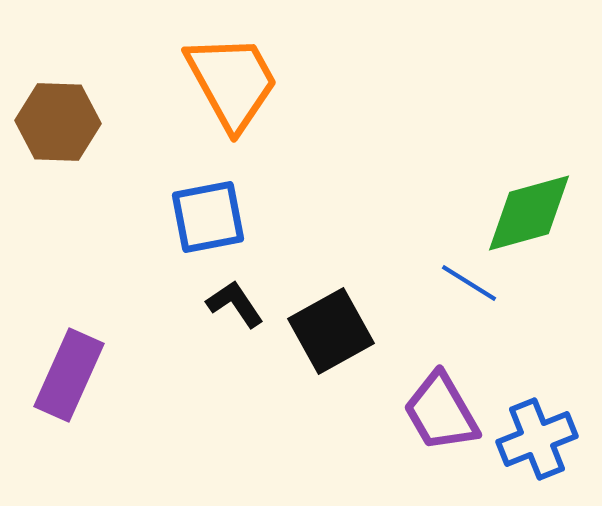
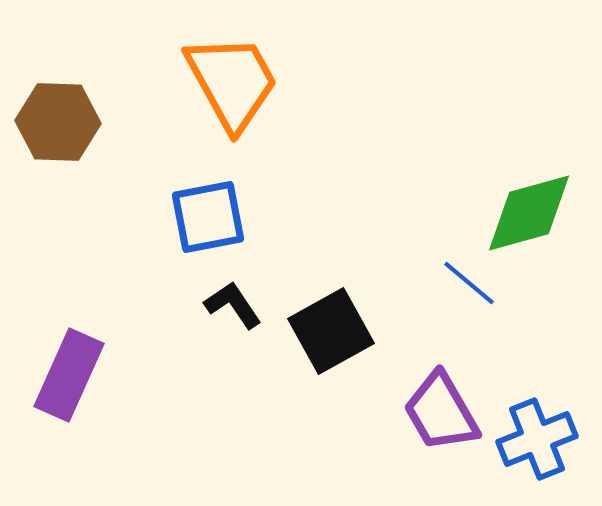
blue line: rotated 8 degrees clockwise
black L-shape: moved 2 px left, 1 px down
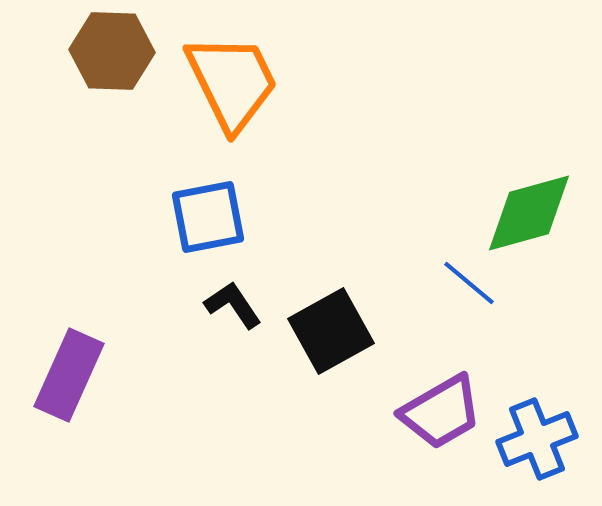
orange trapezoid: rotated 3 degrees clockwise
brown hexagon: moved 54 px right, 71 px up
purple trapezoid: rotated 90 degrees counterclockwise
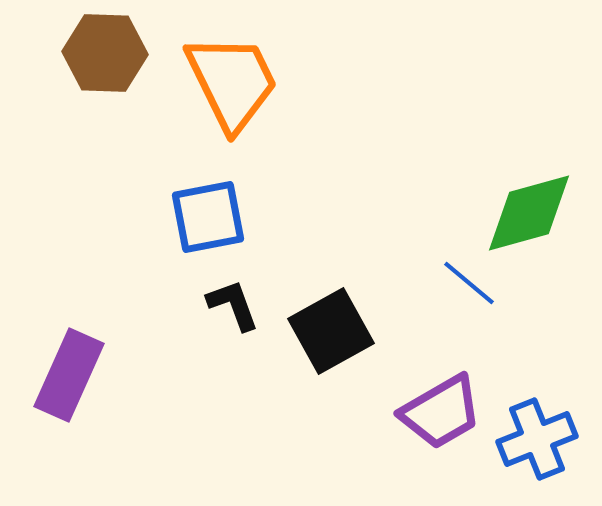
brown hexagon: moved 7 px left, 2 px down
black L-shape: rotated 14 degrees clockwise
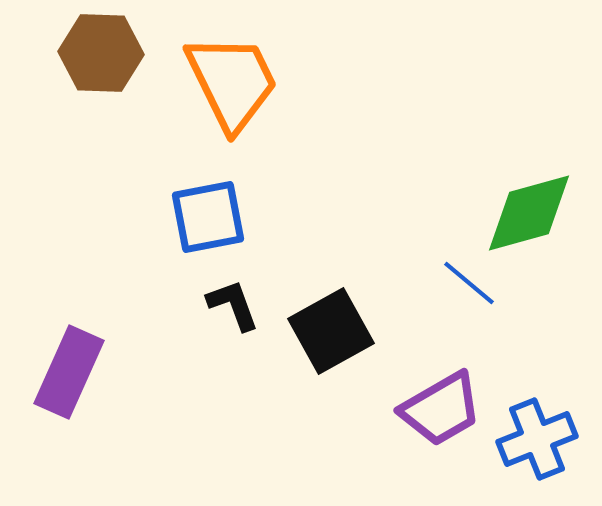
brown hexagon: moved 4 px left
purple rectangle: moved 3 px up
purple trapezoid: moved 3 px up
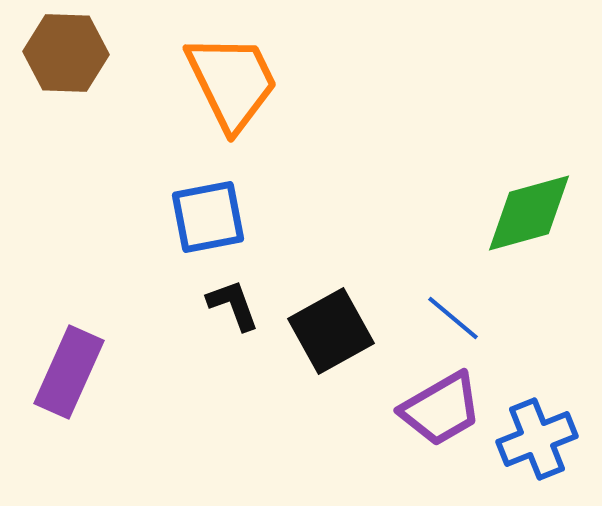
brown hexagon: moved 35 px left
blue line: moved 16 px left, 35 px down
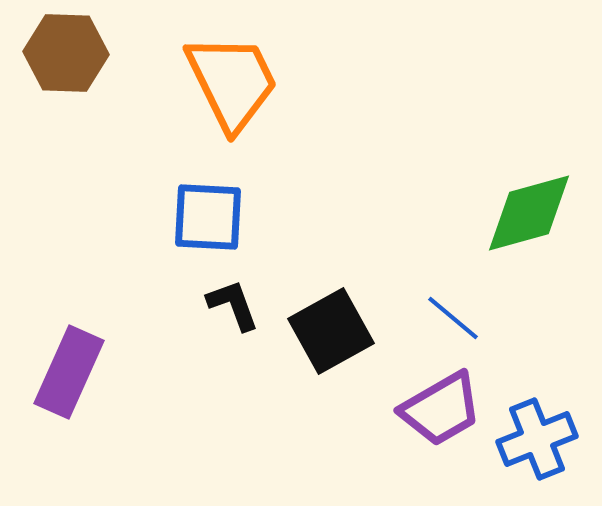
blue square: rotated 14 degrees clockwise
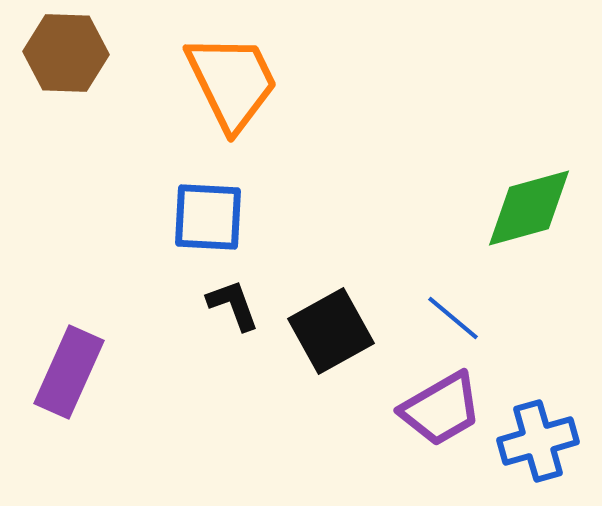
green diamond: moved 5 px up
blue cross: moved 1 px right, 2 px down; rotated 6 degrees clockwise
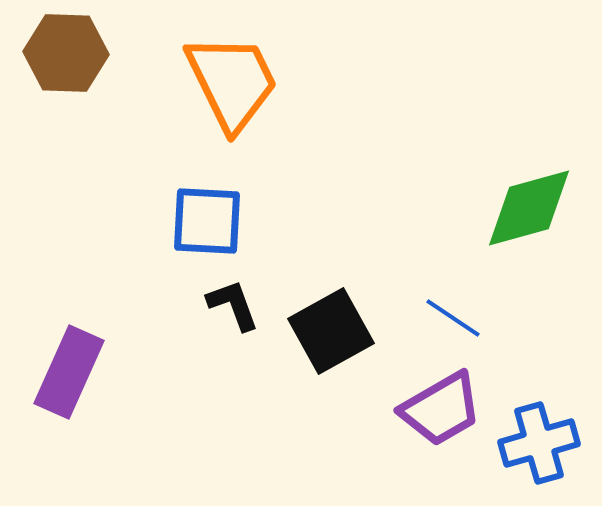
blue square: moved 1 px left, 4 px down
blue line: rotated 6 degrees counterclockwise
blue cross: moved 1 px right, 2 px down
